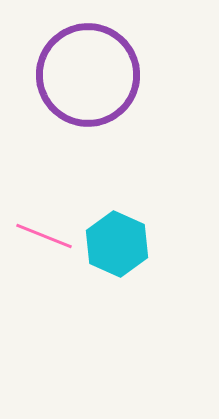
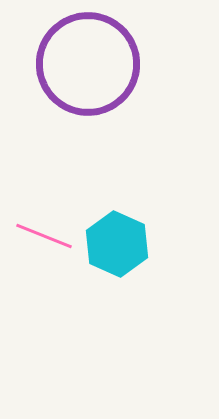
purple circle: moved 11 px up
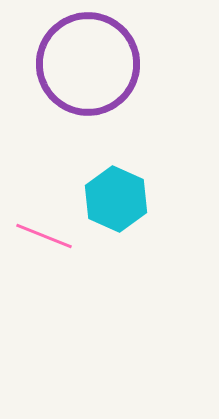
cyan hexagon: moved 1 px left, 45 px up
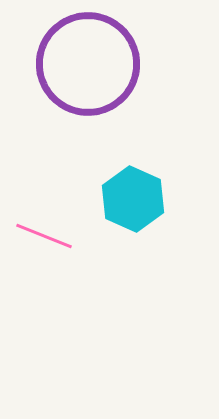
cyan hexagon: moved 17 px right
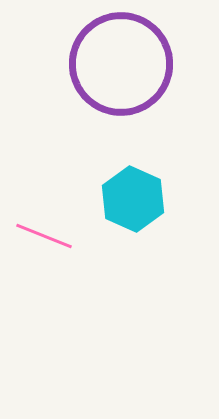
purple circle: moved 33 px right
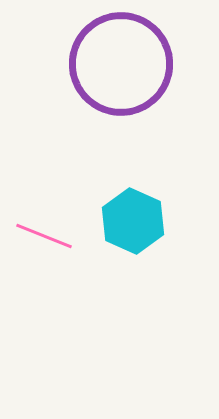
cyan hexagon: moved 22 px down
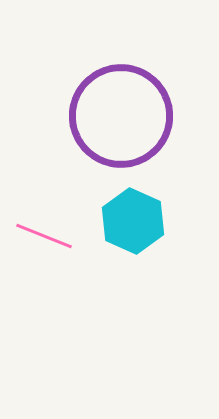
purple circle: moved 52 px down
